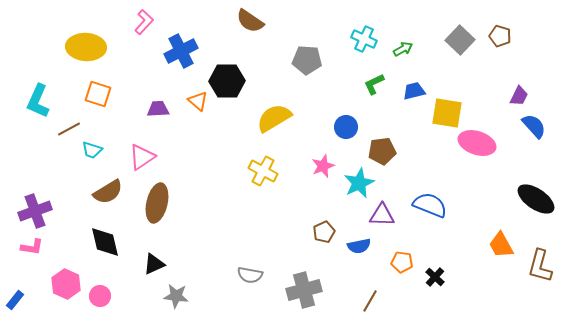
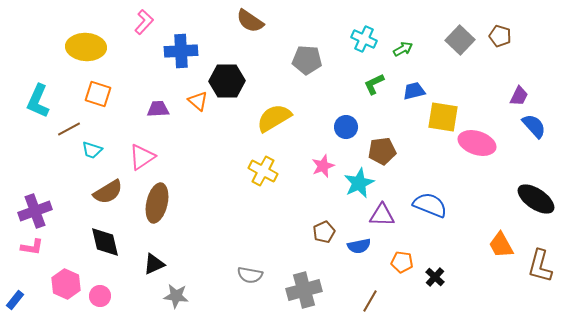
blue cross at (181, 51): rotated 24 degrees clockwise
yellow square at (447, 113): moved 4 px left, 4 px down
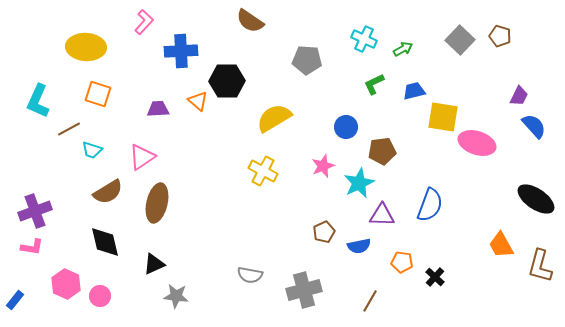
blue semicircle at (430, 205): rotated 88 degrees clockwise
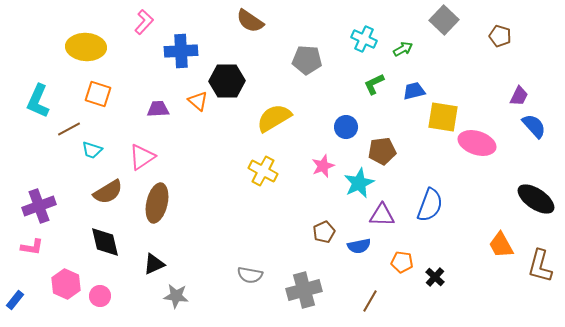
gray square at (460, 40): moved 16 px left, 20 px up
purple cross at (35, 211): moved 4 px right, 5 px up
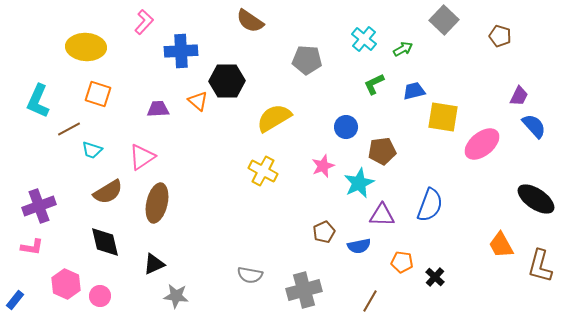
cyan cross at (364, 39): rotated 15 degrees clockwise
pink ellipse at (477, 143): moved 5 px right, 1 px down; rotated 57 degrees counterclockwise
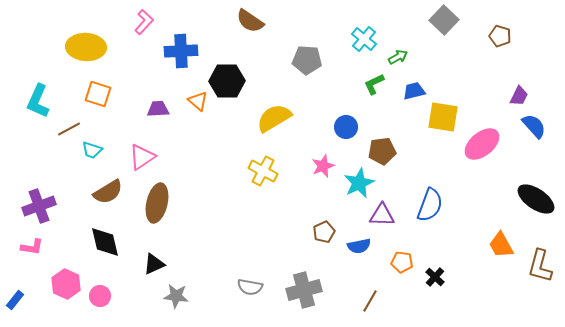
green arrow at (403, 49): moved 5 px left, 8 px down
gray semicircle at (250, 275): moved 12 px down
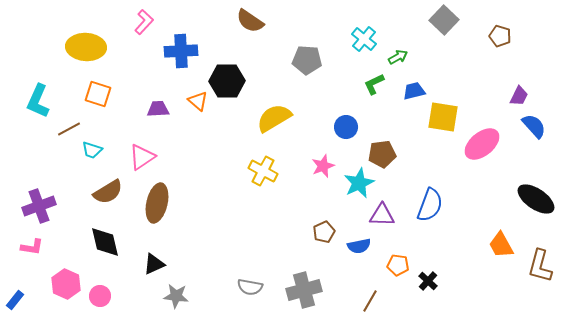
brown pentagon at (382, 151): moved 3 px down
orange pentagon at (402, 262): moved 4 px left, 3 px down
black cross at (435, 277): moved 7 px left, 4 px down
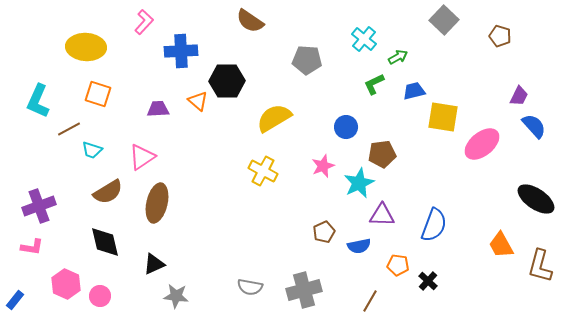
blue semicircle at (430, 205): moved 4 px right, 20 px down
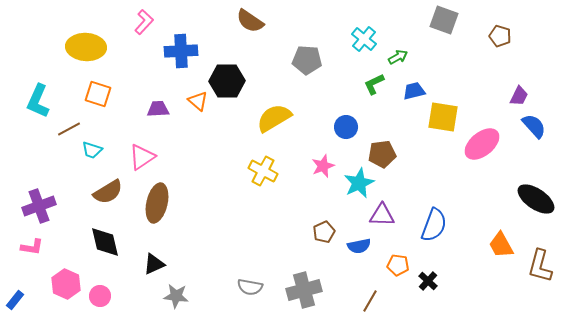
gray square at (444, 20): rotated 24 degrees counterclockwise
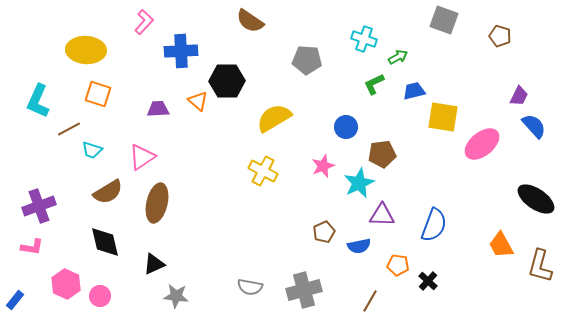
cyan cross at (364, 39): rotated 20 degrees counterclockwise
yellow ellipse at (86, 47): moved 3 px down
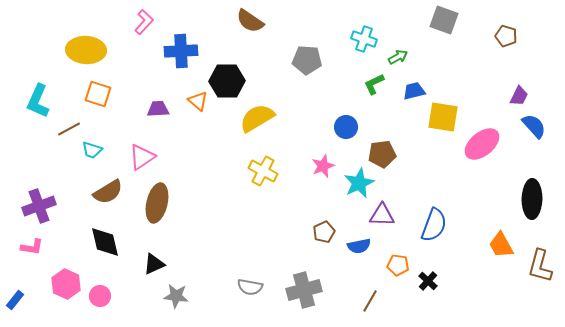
brown pentagon at (500, 36): moved 6 px right
yellow semicircle at (274, 118): moved 17 px left
black ellipse at (536, 199): moved 4 px left; rotated 57 degrees clockwise
